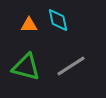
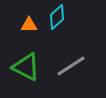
cyan diamond: moved 1 px left, 3 px up; rotated 60 degrees clockwise
green triangle: rotated 12 degrees clockwise
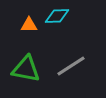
cyan diamond: moved 1 px up; rotated 40 degrees clockwise
green triangle: moved 2 px down; rotated 16 degrees counterclockwise
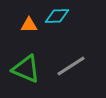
green triangle: rotated 12 degrees clockwise
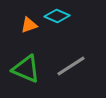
cyan diamond: rotated 25 degrees clockwise
orange triangle: rotated 18 degrees counterclockwise
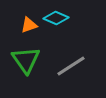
cyan diamond: moved 1 px left, 2 px down
green triangle: moved 9 px up; rotated 32 degrees clockwise
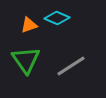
cyan diamond: moved 1 px right
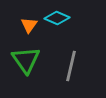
orange triangle: rotated 36 degrees counterclockwise
gray line: rotated 44 degrees counterclockwise
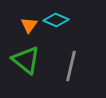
cyan diamond: moved 1 px left, 2 px down
green triangle: rotated 16 degrees counterclockwise
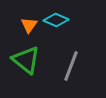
gray line: rotated 8 degrees clockwise
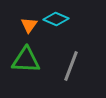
cyan diamond: moved 1 px up
green triangle: rotated 36 degrees counterclockwise
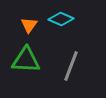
cyan diamond: moved 5 px right
